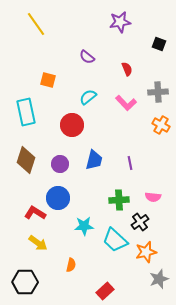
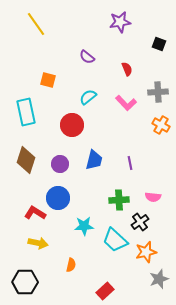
yellow arrow: rotated 24 degrees counterclockwise
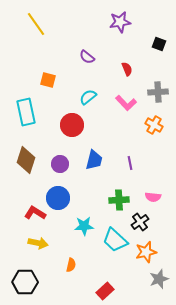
orange cross: moved 7 px left
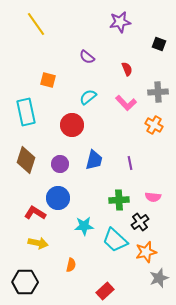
gray star: moved 1 px up
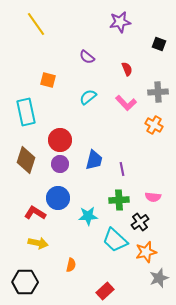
red circle: moved 12 px left, 15 px down
purple line: moved 8 px left, 6 px down
cyan star: moved 4 px right, 10 px up
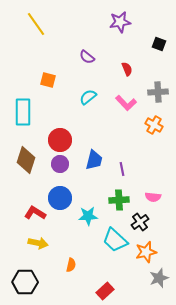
cyan rectangle: moved 3 px left; rotated 12 degrees clockwise
blue circle: moved 2 px right
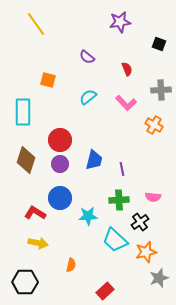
gray cross: moved 3 px right, 2 px up
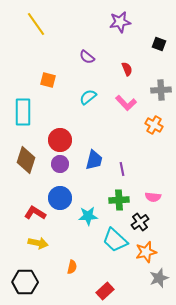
orange semicircle: moved 1 px right, 2 px down
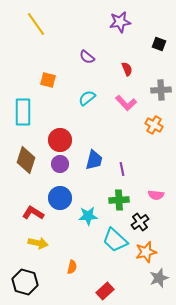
cyan semicircle: moved 1 px left, 1 px down
pink semicircle: moved 3 px right, 2 px up
red L-shape: moved 2 px left
black hexagon: rotated 15 degrees clockwise
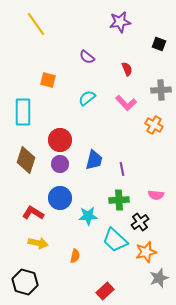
orange semicircle: moved 3 px right, 11 px up
